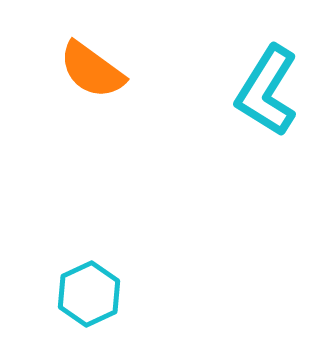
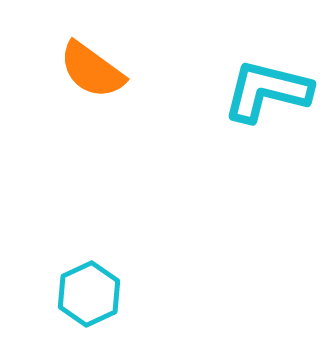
cyan L-shape: rotated 72 degrees clockwise
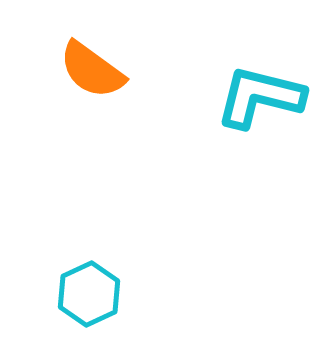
cyan L-shape: moved 7 px left, 6 px down
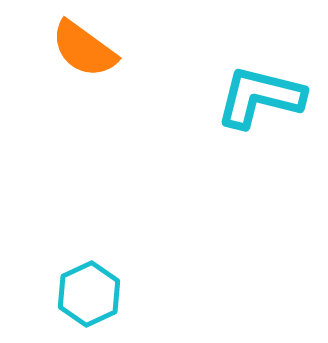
orange semicircle: moved 8 px left, 21 px up
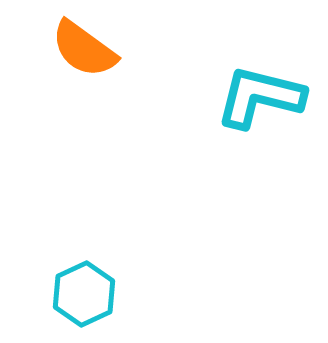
cyan hexagon: moved 5 px left
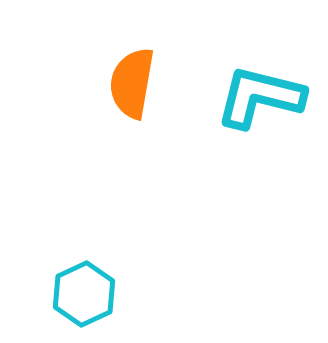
orange semicircle: moved 48 px right, 34 px down; rotated 64 degrees clockwise
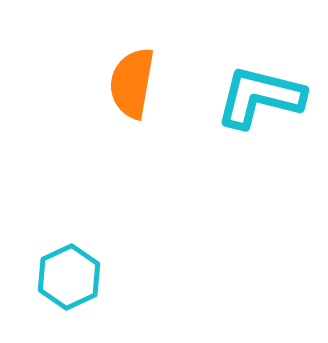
cyan hexagon: moved 15 px left, 17 px up
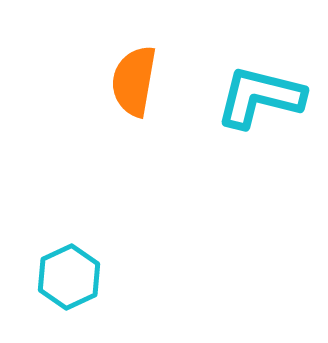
orange semicircle: moved 2 px right, 2 px up
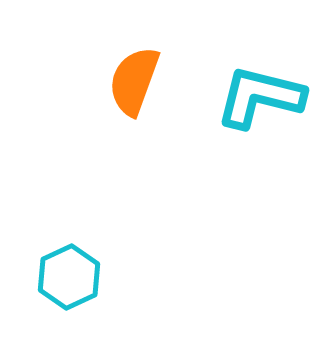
orange semicircle: rotated 10 degrees clockwise
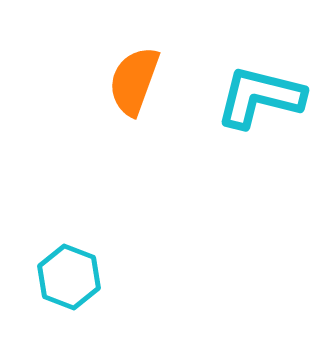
cyan hexagon: rotated 14 degrees counterclockwise
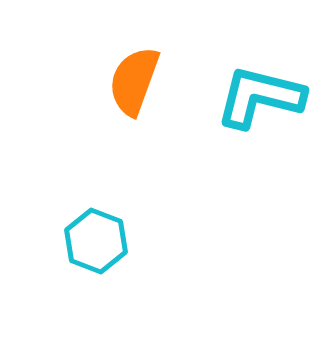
cyan hexagon: moved 27 px right, 36 px up
